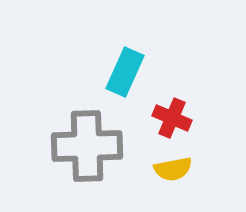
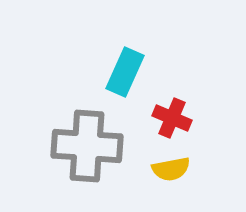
gray cross: rotated 6 degrees clockwise
yellow semicircle: moved 2 px left
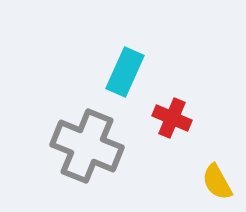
gray cross: rotated 18 degrees clockwise
yellow semicircle: moved 46 px right, 13 px down; rotated 72 degrees clockwise
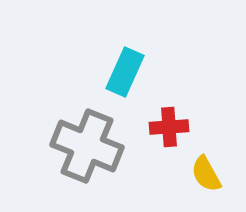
red cross: moved 3 px left, 9 px down; rotated 27 degrees counterclockwise
yellow semicircle: moved 11 px left, 8 px up
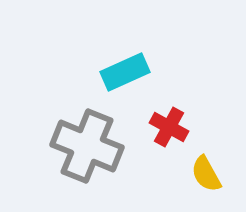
cyan rectangle: rotated 42 degrees clockwise
red cross: rotated 33 degrees clockwise
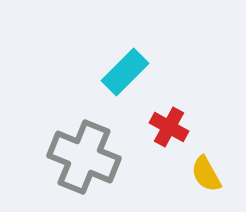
cyan rectangle: rotated 21 degrees counterclockwise
gray cross: moved 3 px left, 11 px down
